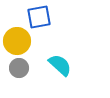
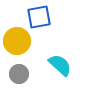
gray circle: moved 6 px down
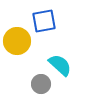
blue square: moved 5 px right, 4 px down
gray circle: moved 22 px right, 10 px down
